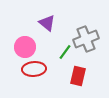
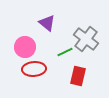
gray cross: rotated 30 degrees counterclockwise
green line: rotated 28 degrees clockwise
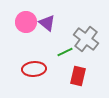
pink circle: moved 1 px right, 25 px up
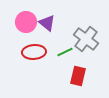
red ellipse: moved 17 px up
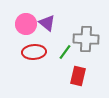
pink circle: moved 2 px down
gray cross: rotated 35 degrees counterclockwise
green line: rotated 28 degrees counterclockwise
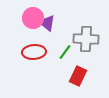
pink circle: moved 7 px right, 6 px up
red rectangle: rotated 12 degrees clockwise
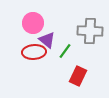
pink circle: moved 5 px down
purple triangle: moved 17 px down
gray cross: moved 4 px right, 8 px up
green line: moved 1 px up
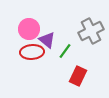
pink circle: moved 4 px left, 6 px down
gray cross: moved 1 px right; rotated 30 degrees counterclockwise
red ellipse: moved 2 px left
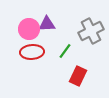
purple triangle: moved 16 px up; rotated 42 degrees counterclockwise
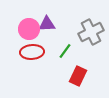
gray cross: moved 1 px down
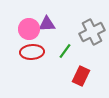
gray cross: moved 1 px right
red rectangle: moved 3 px right
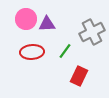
pink circle: moved 3 px left, 10 px up
red rectangle: moved 2 px left
